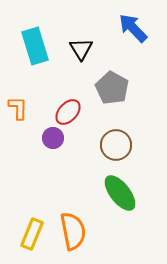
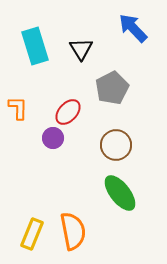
gray pentagon: rotated 16 degrees clockwise
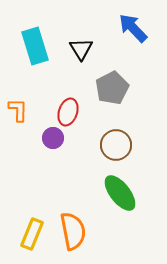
orange L-shape: moved 2 px down
red ellipse: rotated 24 degrees counterclockwise
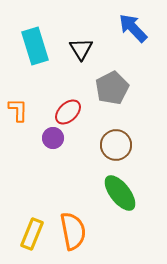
red ellipse: rotated 28 degrees clockwise
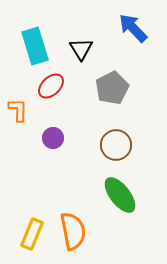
red ellipse: moved 17 px left, 26 px up
green ellipse: moved 2 px down
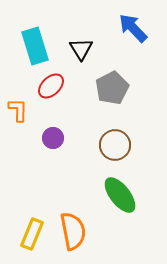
brown circle: moved 1 px left
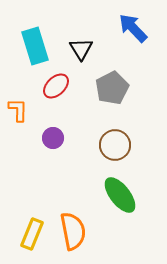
red ellipse: moved 5 px right
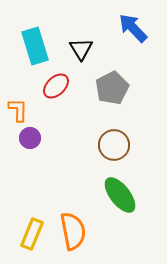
purple circle: moved 23 px left
brown circle: moved 1 px left
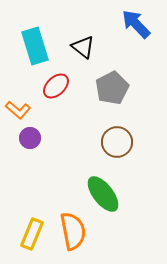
blue arrow: moved 3 px right, 4 px up
black triangle: moved 2 px right, 2 px up; rotated 20 degrees counterclockwise
orange L-shape: rotated 130 degrees clockwise
brown circle: moved 3 px right, 3 px up
green ellipse: moved 17 px left, 1 px up
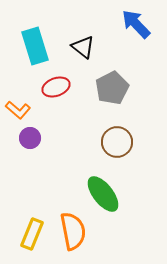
red ellipse: moved 1 px down; rotated 24 degrees clockwise
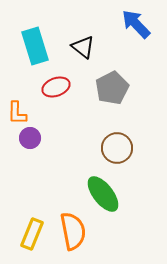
orange L-shape: moved 1 px left, 3 px down; rotated 50 degrees clockwise
brown circle: moved 6 px down
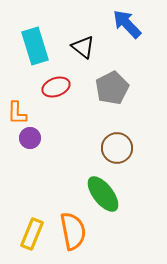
blue arrow: moved 9 px left
